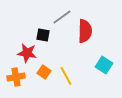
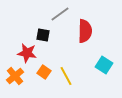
gray line: moved 2 px left, 3 px up
orange cross: moved 1 px left, 1 px up; rotated 30 degrees counterclockwise
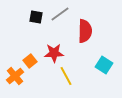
black square: moved 7 px left, 18 px up
red star: moved 27 px right; rotated 12 degrees counterclockwise
orange square: moved 14 px left, 11 px up; rotated 16 degrees clockwise
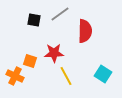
black square: moved 2 px left, 3 px down
orange square: rotated 32 degrees counterclockwise
cyan square: moved 1 px left, 9 px down
orange cross: rotated 24 degrees counterclockwise
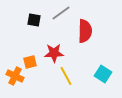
gray line: moved 1 px right, 1 px up
orange square: moved 1 px down; rotated 32 degrees counterclockwise
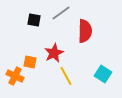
red star: rotated 24 degrees counterclockwise
orange square: rotated 24 degrees clockwise
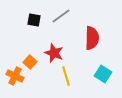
gray line: moved 3 px down
red semicircle: moved 7 px right, 7 px down
red star: rotated 24 degrees counterclockwise
orange square: rotated 32 degrees clockwise
yellow line: rotated 12 degrees clockwise
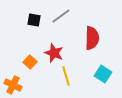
orange cross: moved 2 px left, 9 px down
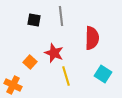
gray line: rotated 60 degrees counterclockwise
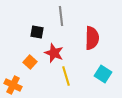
black square: moved 3 px right, 12 px down
